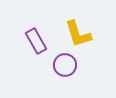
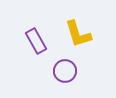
purple circle: moved 6 px down
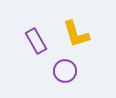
yellow L-shape: moved 2 px left
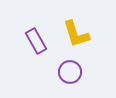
purple circle: moved 5 px right, 1 px down
